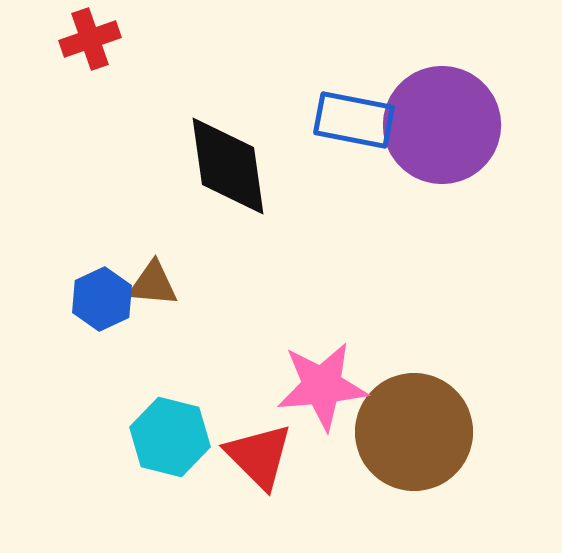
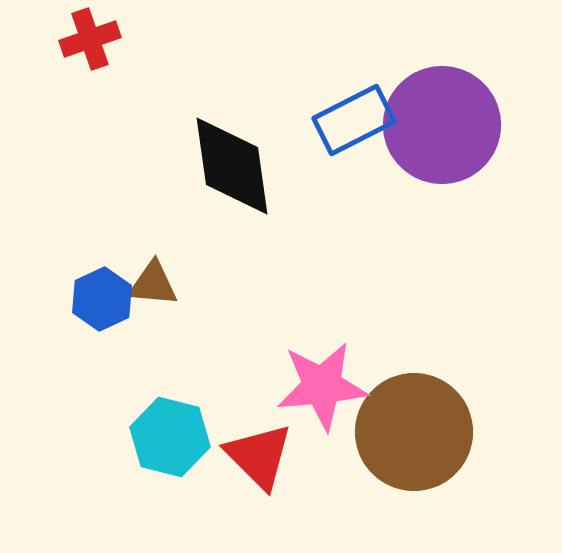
blue rectangle: rotated 38 degrees counterclockwise
black diamond: moved 4 px right
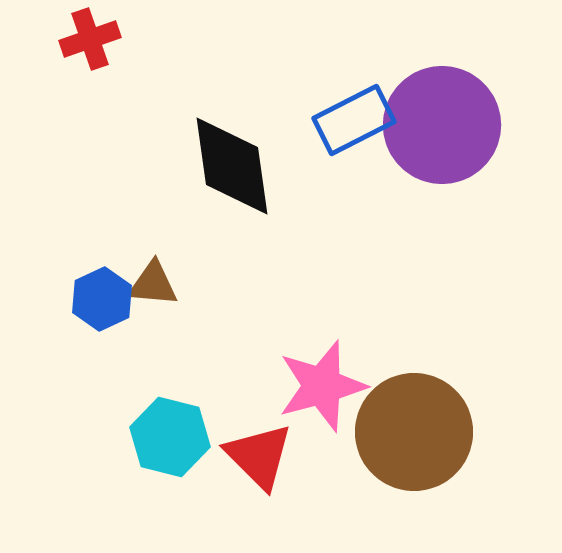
pink star: rotated 10 degrees counterclockwise
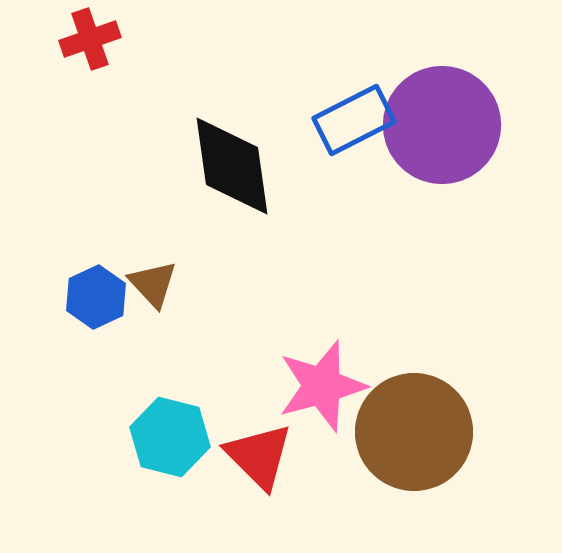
brown triangle: rotated 42 degrees clockwise
blue hexagon: moved 6 px left, 2 px up
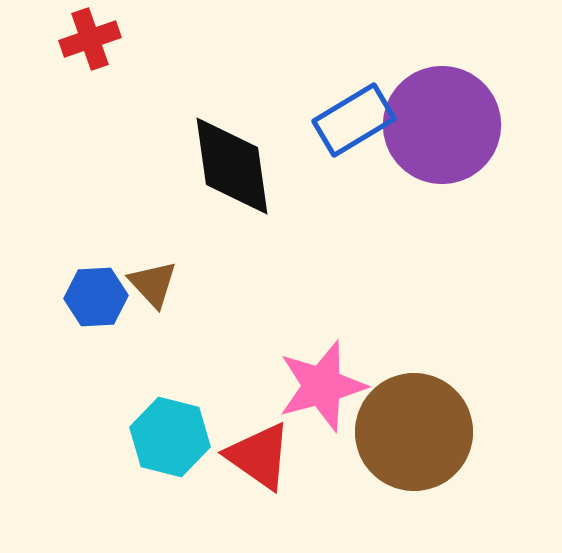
blue rectangle: rotated 4 degrees counterclockwise
blue hexagon: rotated 22 degrees clockwise
red triangle: rotated 10 degrees counterclockwise
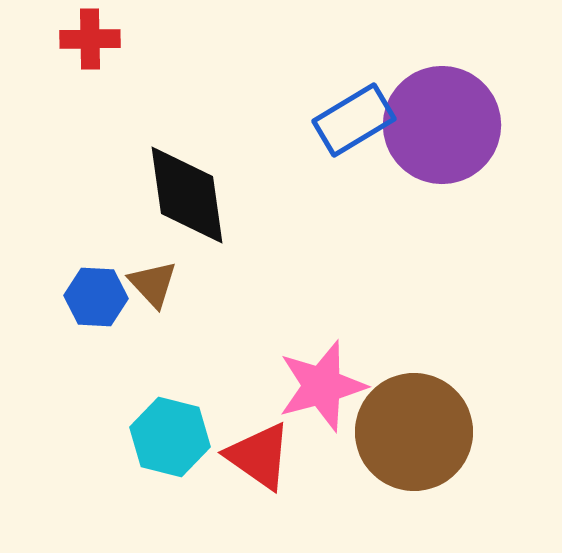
red cross: rotated 18 degrees clockwise
black diamond: moved 45 px left, 29 px down
blue hexagon: rotated 6 degrees clockwise
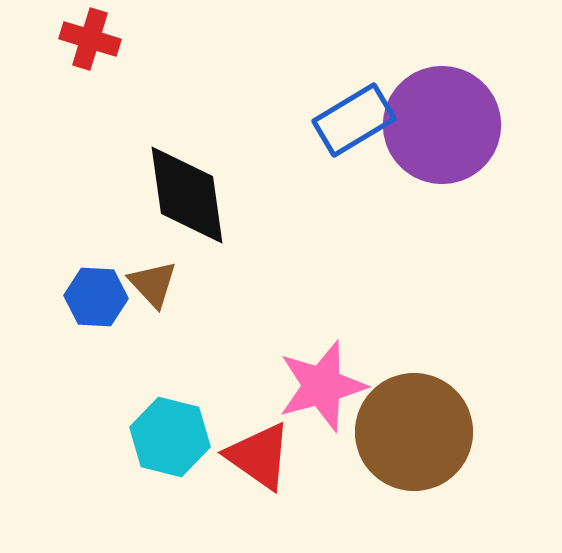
red cross: rotated 18 degrees clockwise
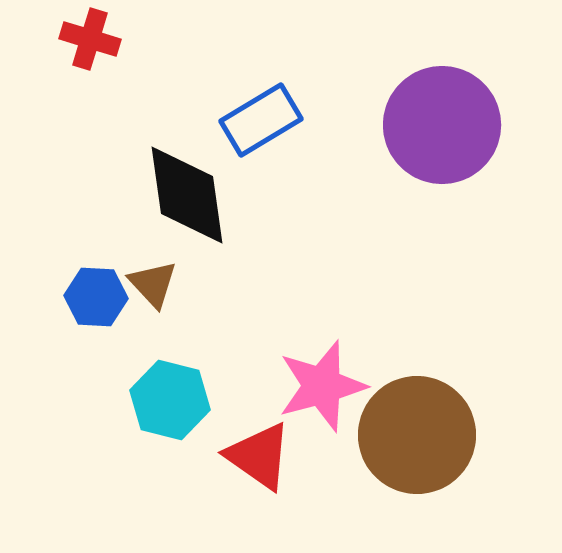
blue rectangle: moved 93 px left
brown circle: moved 3 px right, 3 px down
cyan hexagon: moved 37 px up
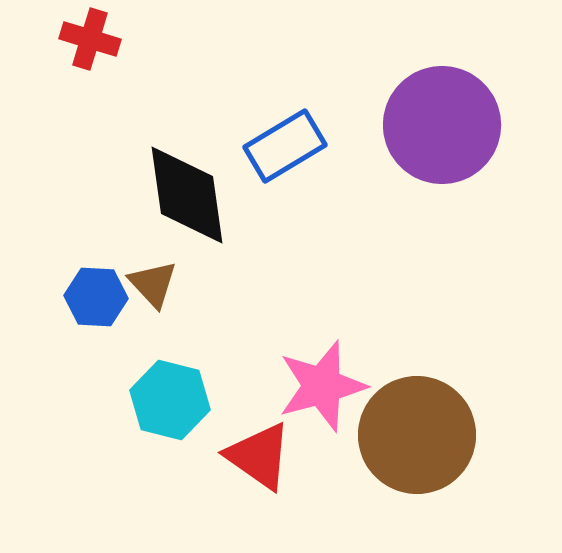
blue rectangle: moved 24 px right, 26 px down
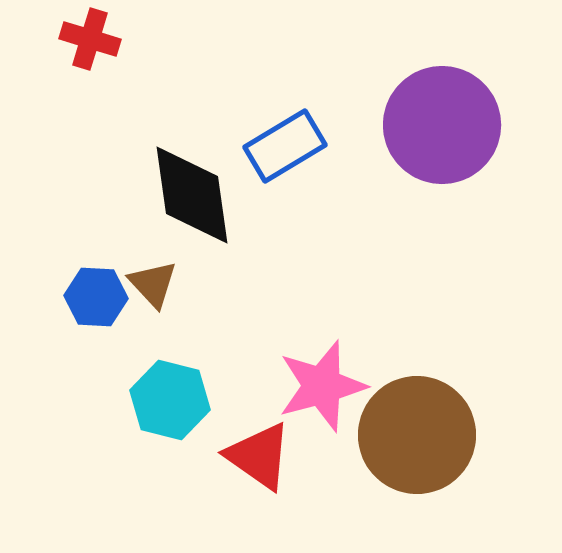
black diamond: moved 5 px right
